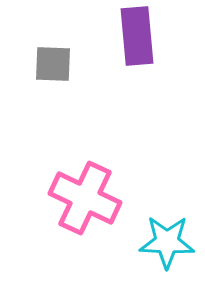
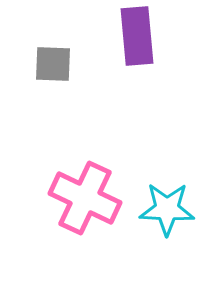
cyan star: moved 33 px up
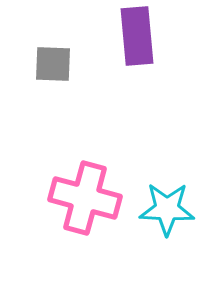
pink cross: rotated 10 degrees counterclockwise
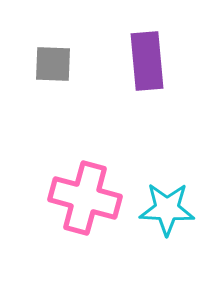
purple rectangle: moved 10 px right, 25 px down
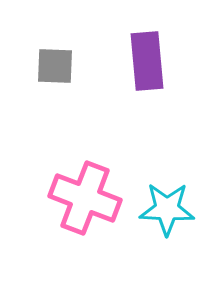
gray square: moved 2 px right, 2 px down
pink cross: rotated 6 degrees clockwise
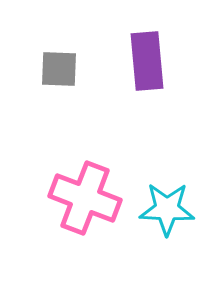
gray square: moved 4 px right, 3 px down
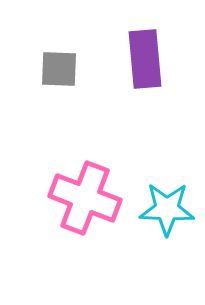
purple rectangle: moved 2 px left, 2 px up
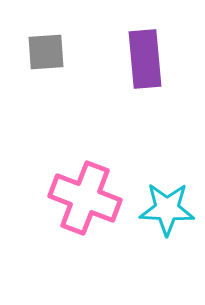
gray square: moved 13 px left, 17 px up; rotated 6 degrees counterclockwise
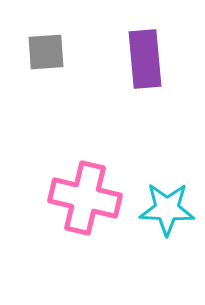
pink cross: rotated 8 degrees counterclockwise
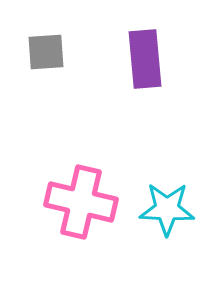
pink cross: moved 4 px left, 4 px down
